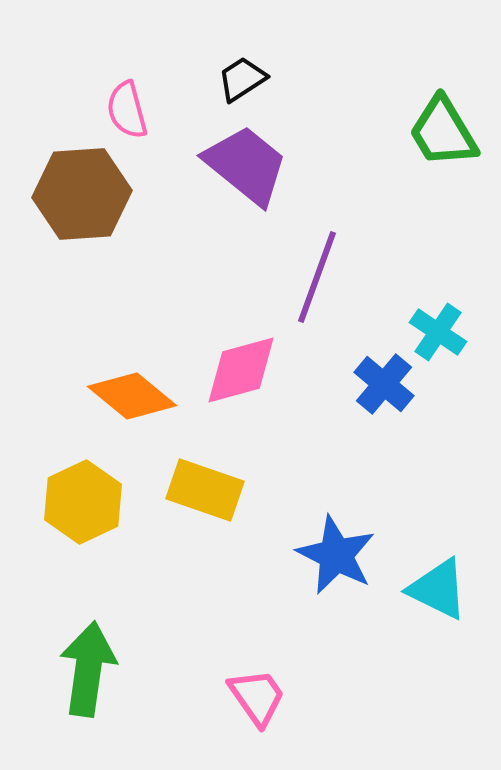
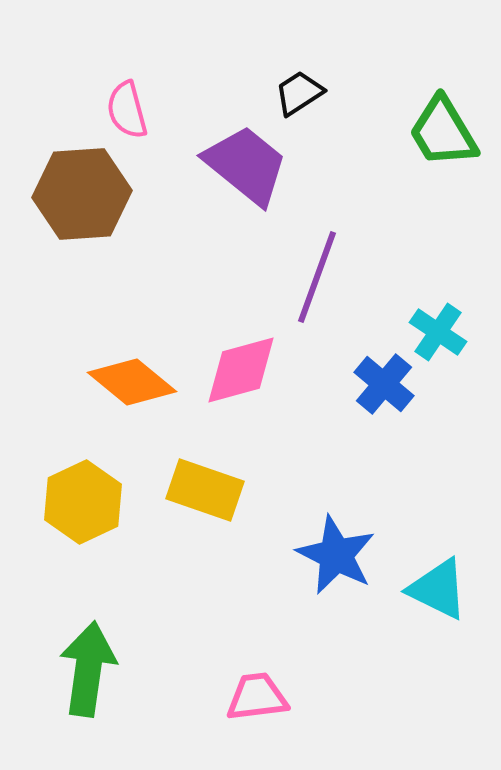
black trapezoid: moved 57 px right, 14 px down
orange diamond: moved 14 px up
pink trapezoid: rotated 62 degrees counterclockwise
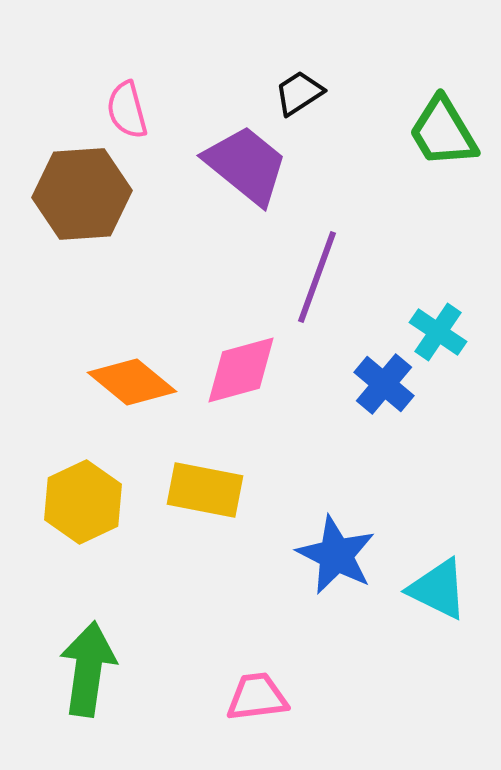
yellow rectangle: rotated 8 degrees counterclockwise
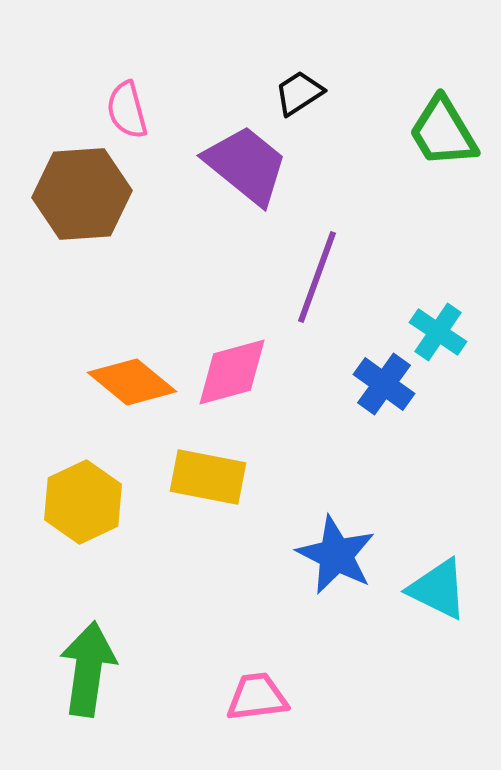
pink diamond: moved 9 px left, 2 px down
blue cross: rotated 4 degrees counterclockwise
yellow rectangle: moved 3 px right, 13 px up
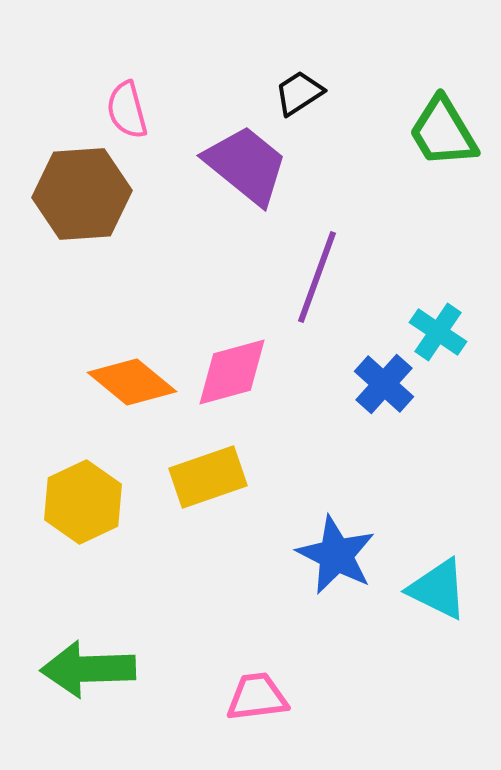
blue cross: rotated 6 degrees clockwise
yellow rectangle: rotated 30 degrees counterclockwise
green arrow: rotated 100 degrees counterclockwise
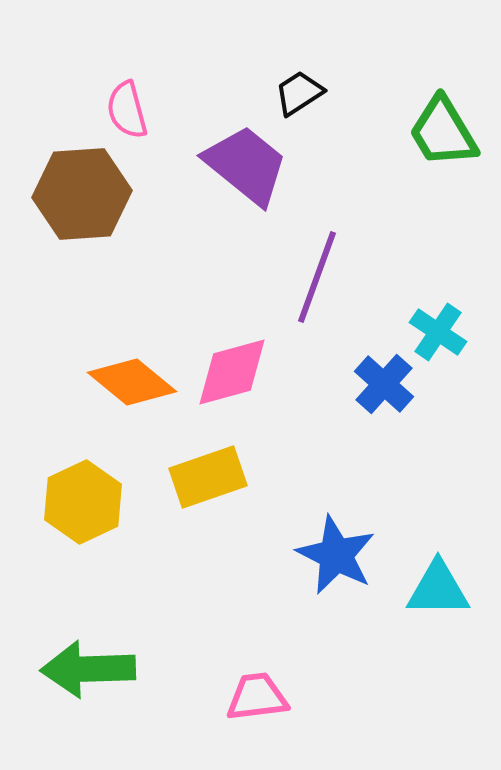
cyan triangle: rotated 26 degrees counterclockwise
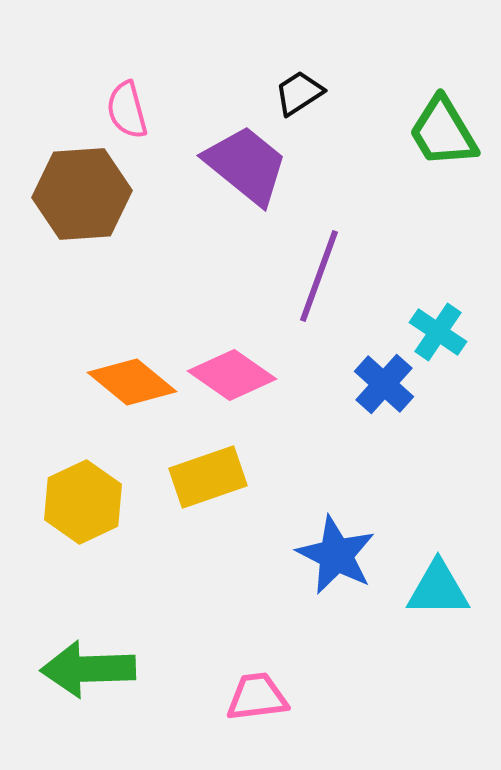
purple line: moved 2 px right, 1 px up
pink diamond: moved 3 px down; rotated 50 degrees clockwise
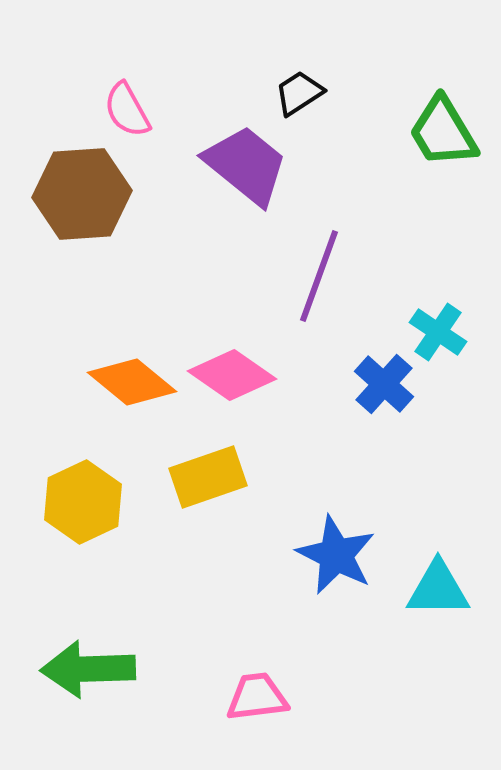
pink semicircle: rotated 14 degrees counterclockwise
